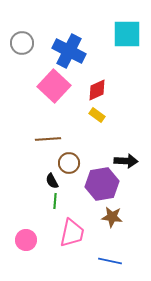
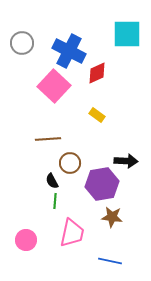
red diamond: moved 17 px up
brown circle: moved 1 px right
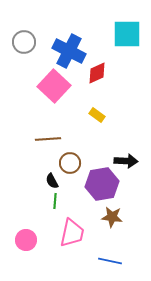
gray circle: moved 2 px right, 1 px up
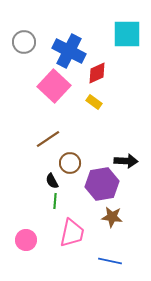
yellow rectangle: moved 3 px left, 13 px up
brown line: rotated 30 degrees counterclockwise
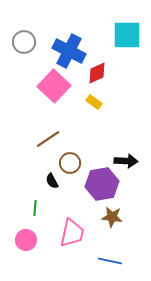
cyan square: moved 1 px down
green line: moved 20 px left, 7 px down
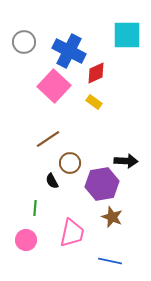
red diamond: moved 1 px left
brown star: rotated 15 degrees clockwise
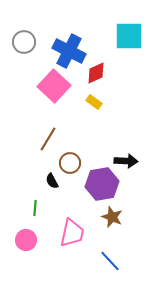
cyan square: moved 2 px right, 1 px down
brown line: rotated 25 degrees counterclockwise
blue line: rotated 35 degrees clockwise
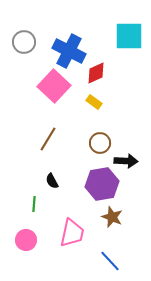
brown circle: moved 30 px right, 20 px up
green line: moved 1 px left, 4 px up
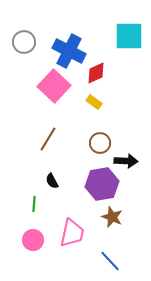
pink circle: moved 7 px right
